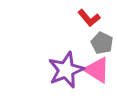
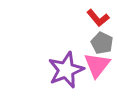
red L-shape: moved 9 px right
pink triangle: moved 5 px up; rotated 36 degrees clockwise
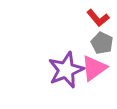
pink triangle: moved 3 px left, 3 px down; rotated 16 degrees clockwise
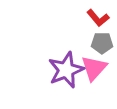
gray pentagon: rotated 25 degrees counterclockwise
pink triangle: rotated 12 degrees counterclockwise
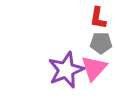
red L-shape: rotated 50 degrees clockwise
gray pentagon: moved 1 px left
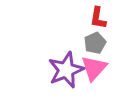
gray pentagon: moved 6 px left; rotated 25 degrees counterclockwise
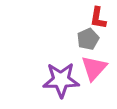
gray pentagon: moved 7 px left, 4 px up
purple star: moved 5 px left, 10 px down; rotated 21 degrees clockwise
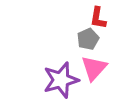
purple star: rotated 15 degrees counterclockwise
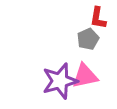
pink triangle: moved 9 px left, 8 px down; rotated 36 degrees clockwise
purple star: moved 1 px left, 1 px down
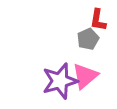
red L-shape: moved 2 px down
pink triangle: rotated 28 degrees counterclockwise
